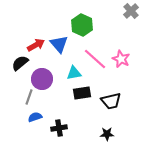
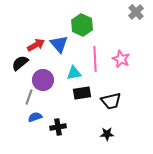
gray cross: moved 5 px right, 1 px down
pink line: rotated 45 degrees clockwise
purple circle: moved 1 px right, 1 px down
black cross: moved 1 px left, 1 px up
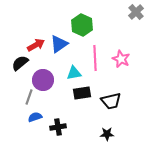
blue triangle: rotated 36 degrees clockwise
pink line: moved 1 px up
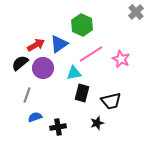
pink line: moved 4 px left, 4 px up; rotated 60 degrees clockwise
purple circle: moved 12 px up
black rectangle: rotated 66 degrees counterclockwise
gray line: moved 2 px left, 2 px up
black star: moved 10 px left, 11 px up; rotated 16 degrees counterclockwise
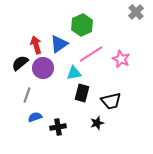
green hexagon: rotated 10 degrees clockwise
red arrow: rotated 78 degrees counterclockwise
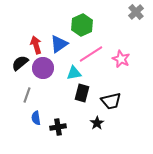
blue semicircle: moved 1 px right, 1 px down; rotated 80 degrees counterclockwise
black star: rotated 16 degrees counterclockwise
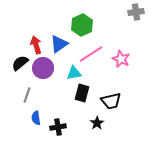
gray cross: rotated 35 degrees clockwise
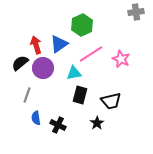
black rectangle: moved 2 px left, 2 px down
black cross: moved 2 px up; rotated 35 degrees clockwise
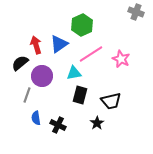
gray cross: rotated 28 degrees clockwise
purple circle: moved 1 px left, 8 px down
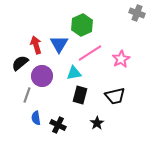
gray cross: moved 1 px right, 1 px down
blue triangle: rotated 24 degrees counterclockwise
pink line: moved 1 px left, 1 px up
pink star: rotated 18 degrees clockwise
black trapezoid: moved 4 px right, 5 px up
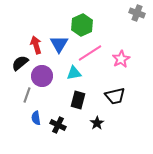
black rectangle: moved 2 px left, 5 px down
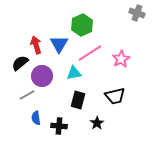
gray line: rotated 42 degrees clockwise
black cross: moved 1 px right, 1 px down; rotated 21 degrees counterclockwise
